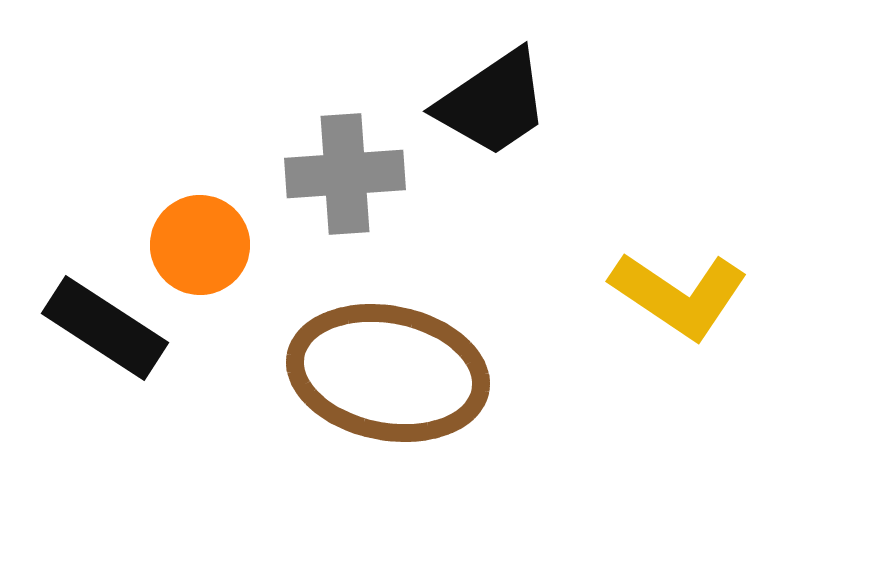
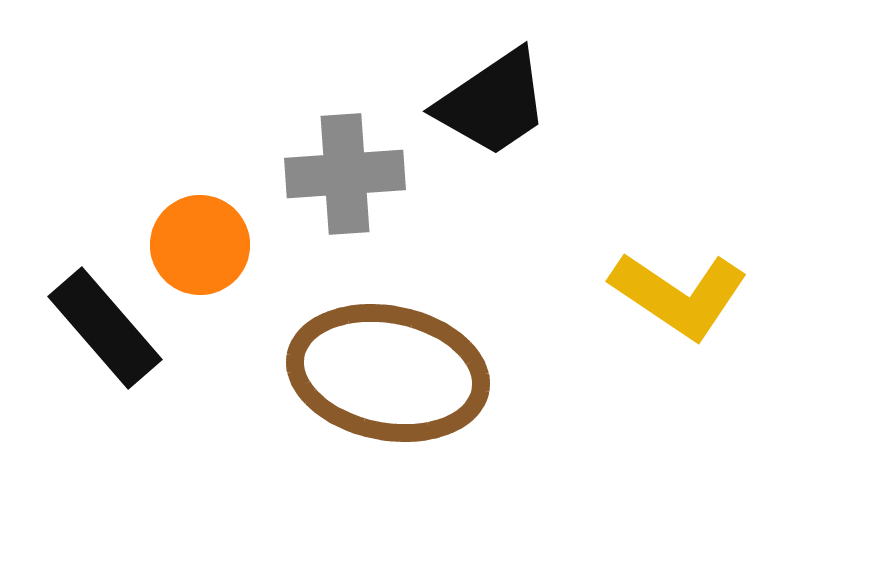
black rectangle: rotated 16 degrees clockwise
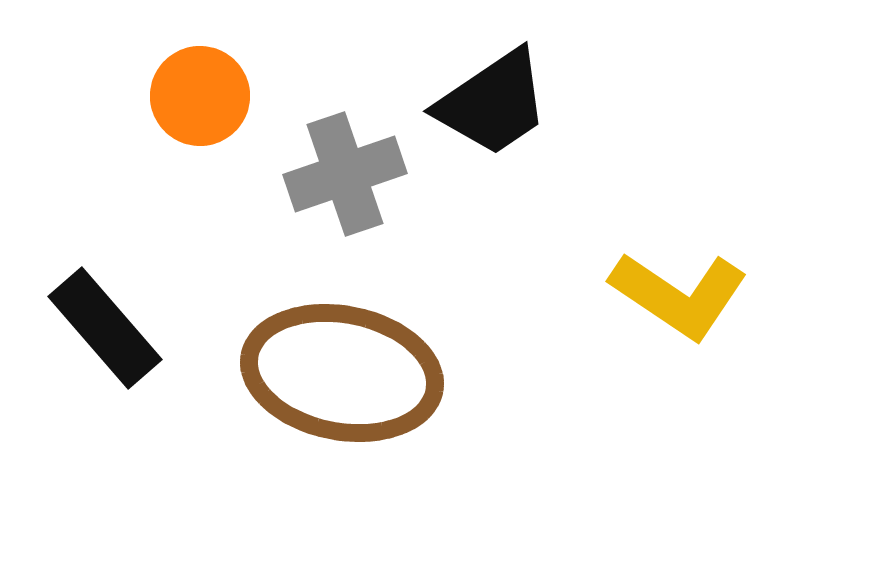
gray cross: rotated 15 degrees counterclockwise
orange circle: moved 149 px up
brown ellipse: moved 46 px left
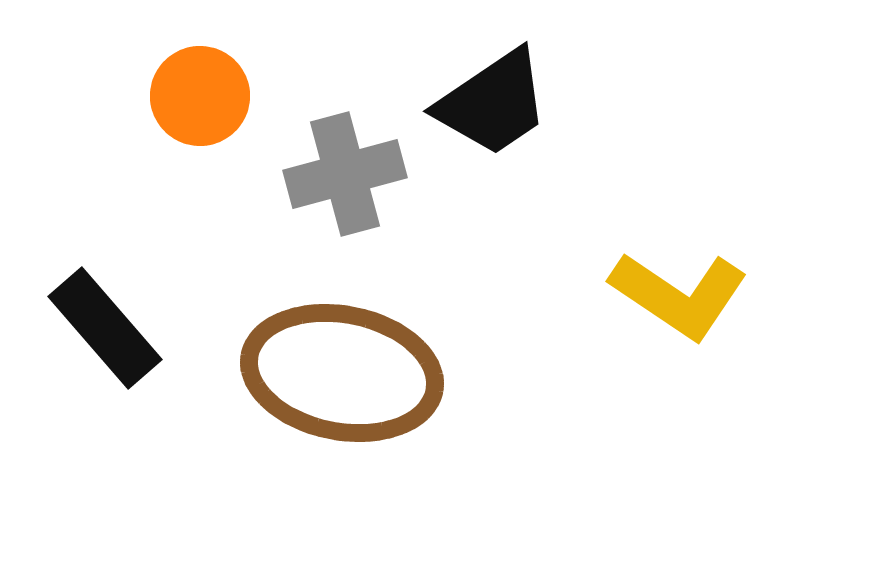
gray cross: rotated 4 degrees clockwise
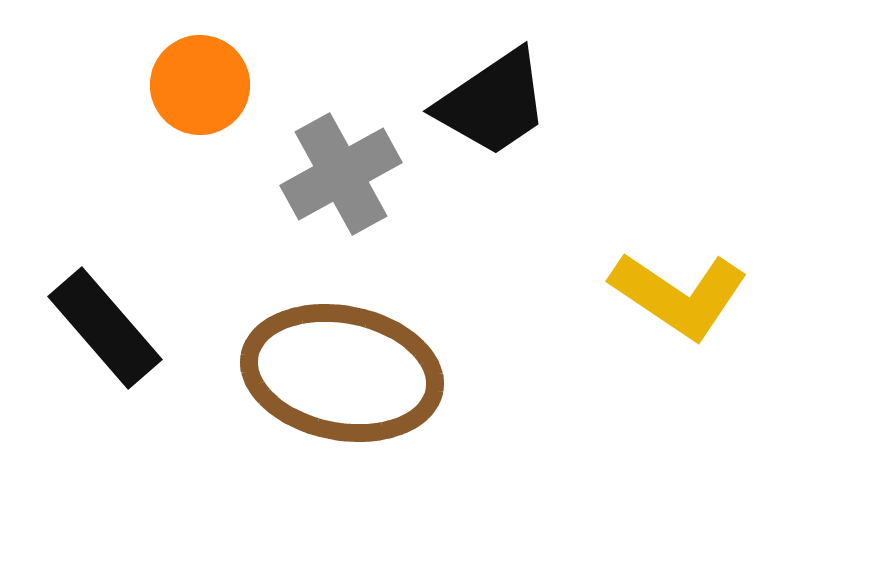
orange circle: moved 11 px up
gray cross: moved 4 px left; rotated 14 degrees counterclockwise
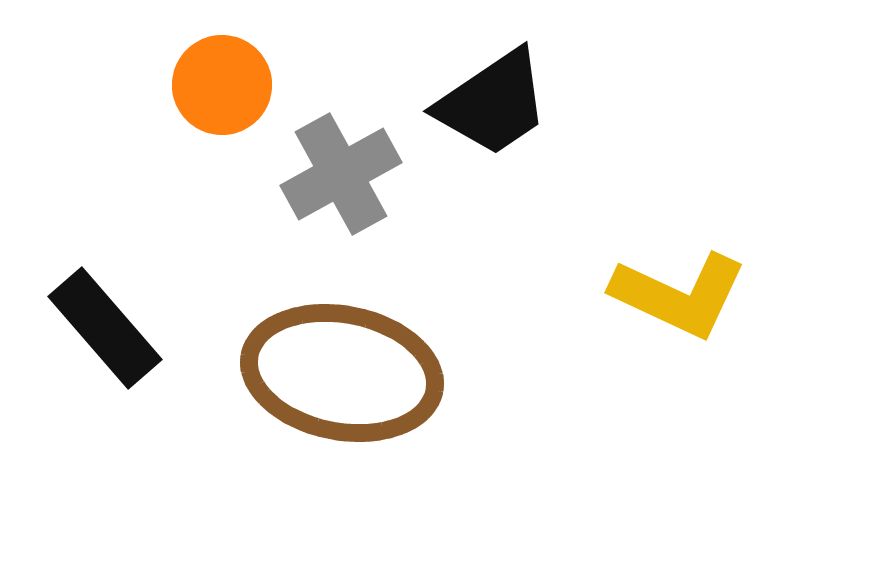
orange circle: moved 22 px right
yellow L-shape: rotated 9 degrees counterclockwise
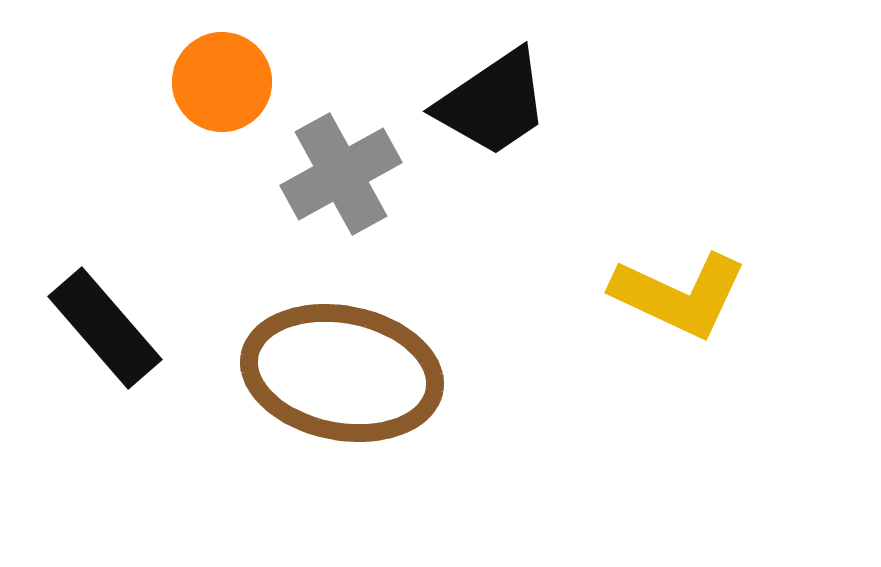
orange circle: moved 3 px up
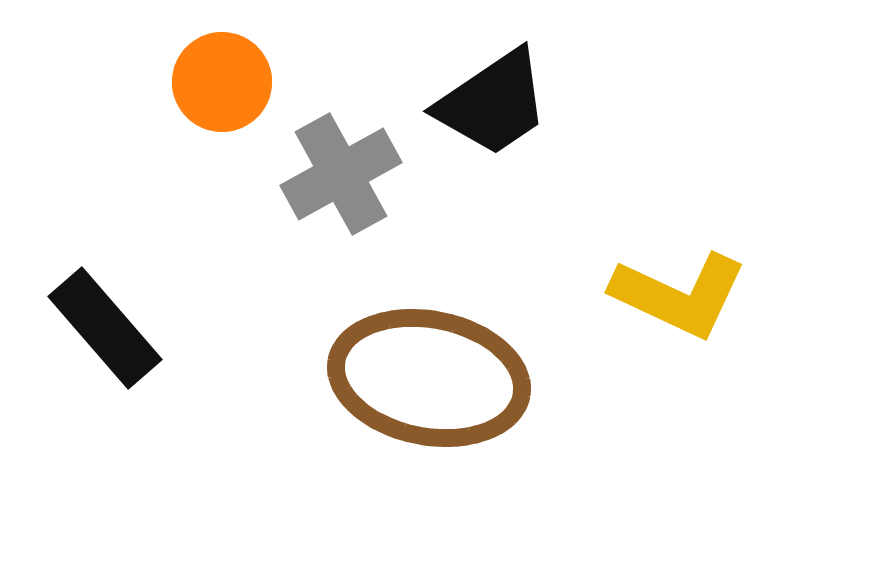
brown ellipse: moved 87 px right, 5 px down
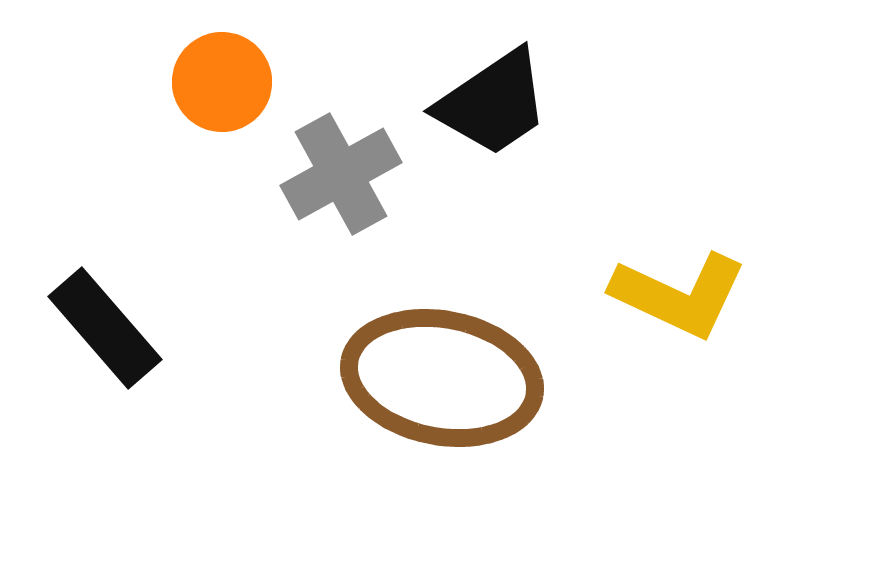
brown ellipse: moved 13 px right
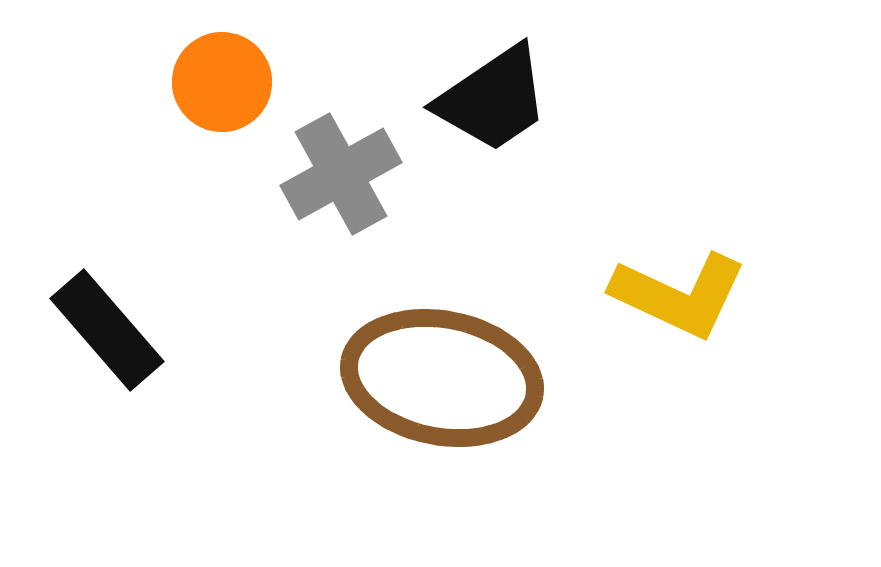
black trapezoid: moved 4 px up
black rectangle: moved 2 px right, 2 px down
